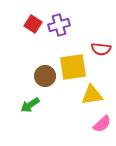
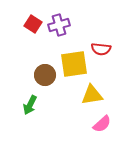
yellow square: moved 1 px right, 3 px up
brown circle: moved 1 px up
green arrow: rotated 30 degrees counterclockwise
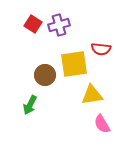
pink semicircle: rotated 102 degrees clockwise
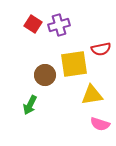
red semicircle: rotated 18 degrees counterclockwise
pink semicircle: moved 2 px left; rotated 42 degrees counterclockwise
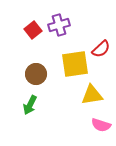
red square: moved 6 px down; rotated 18 degrees clockwise
red semicircle: rotated 30 degrees counterclockwise
yellow square: moved 1 px right
brown circle: moved 9 px left, 1 px up
pink semicircle: moved 1 px right, 1 px down
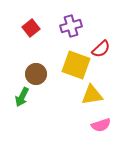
purple cross: moved 12 px right, 1 px down
red square: moved 2 px left, 2 px up
yellow square: moved 1 px right, 1 px down; rotated 28 degrees clockwise
green arrow: moved 8 px left, 8 px up
pink semicircle: rotated 36 degrees counterclockwise
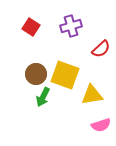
red square: moved 1 px up; rotated 18 degrees counterclockwise
yellow square: moved 11 px left, 10 px down
green arrow: moved 21 px right
